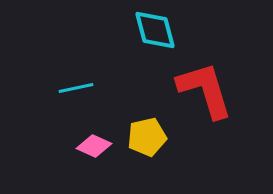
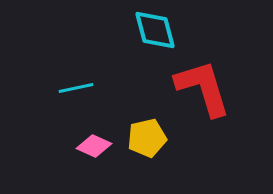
red L-shape: moved 2 px left, 2 px up
yellow pentagon: moved 1 px down
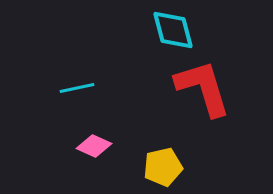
cyan diamond: moved 18 px right
cyan line: moved 1 px right
yellow pentagon: moved 16 px right, 29 px down
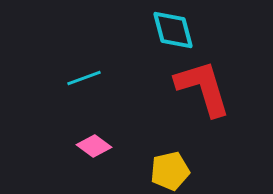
cyan line: moved 7 px right, 10 px up; rotated 8 degrees counterclockwise
pink diamond: rotated 12 degrees clockwise
yellow pentagon: moved 7 px right, 4 px down
